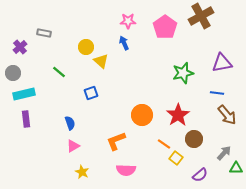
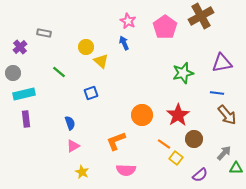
pink star: rotated 28 degrees clockwise
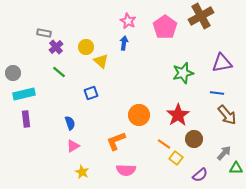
blue arrow: rotated 32 degrees clockwise
purple cross: moved 36 px right
orange circle: moved 3 px left
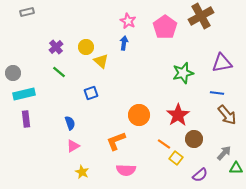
gray rectangle: moved 17 px left, 21 px up; rotated 24 degrees counterclockwise
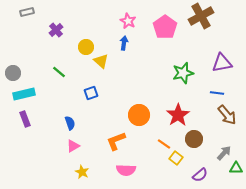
purple cross: moved 17 px up
purple rectangle: moved 1 px left; rotated 14 degrees counterclockwise
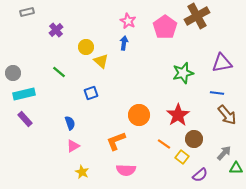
brown cross: moved 4 px left
purple rectangle: rotated 21 degrees counterclockwise
yellow square: moved 6 px right, 1 px up
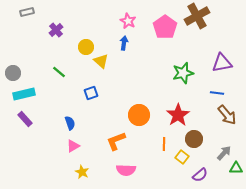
orange line: rotated 56 degrees clockwise
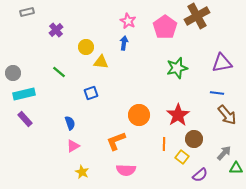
yellow triangle: moved 1 px down; rotated 35 degrees counterclockwise
green star: moved 6 px left, 5 px up
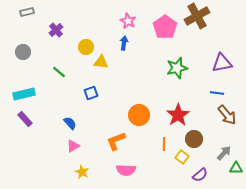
gray circle: moved 10 px right, 21 px up
blue semicircle: rotated 24 degrees counterclockwise
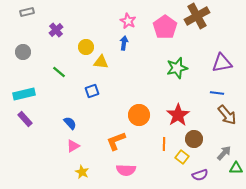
blue square: moved 1 px right, 2 px up
purple semicircle: rotated 21 degrees clockwise
